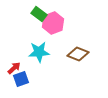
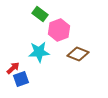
green rectangle: moved 1 px right
pink hexagon: moved 6 px right, 7 px down
red arrow: moved 1 px left
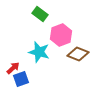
pink hexagon: moved 2 px right, 5 px down
cyan star: rotated 20 degrees clockwise
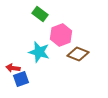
red arrow: rotated 128 degrees counterclockwise
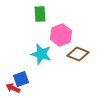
green rectangle: rotated 49 degrees clockwise
cyan star: moved 2 px right, 2 px down
red arrow: moved 20 px down; rotated 16 degrees clockwise
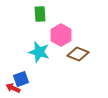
pink hexagon: rotated 10 degrees counterclockwise
cyan star: moved 2 px left, 2 px up
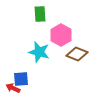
brown diamond: moved 1 px left
blue square: rotated 14 degrees clockwise
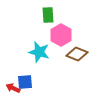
green rectangle: moved 8 px right, 1 px down
blue square: moved 4 px right, 3 px down
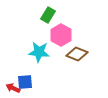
green rectangle: rotated 35 degrees clockwise
cyan star: rotated 10 degrees counterclockwise
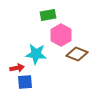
green rectangle: rotated 49 degrees clockwise
cyan star: moved 3 px left, 2 px down
red arrow: moved 4 px right, 20 px up; rotated 144 degrees clockwise
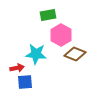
brown diamond: moved 2 px left
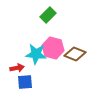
green rectangle: rotated 35 degrees counterclockwise
pink hexagon: moved 8 px left, 13 px down; rotated 15 degrees counterclockwise
